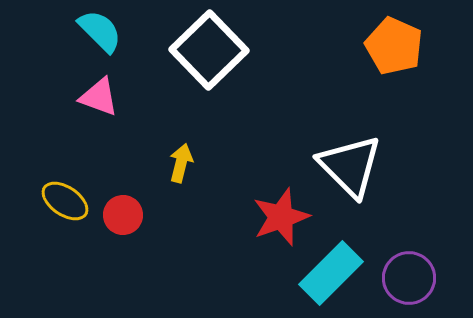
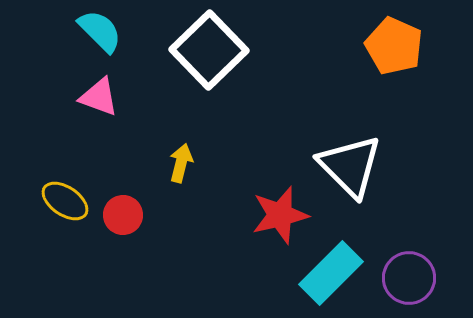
red star: moved 1 px left, 2 px up; rotated 6 degrees clockwise
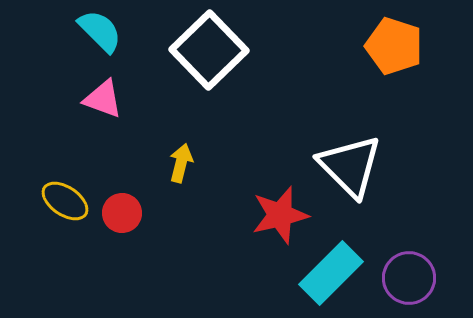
orange pentagon: rotated 6 degrees counterclockwise
pink triangle: moved 4 px right, 2 px down
red circle: moved 1 px left, 2 px up
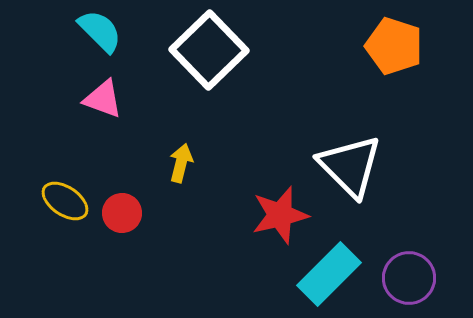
cyan rectangle: moved 2 px left, 1 px down
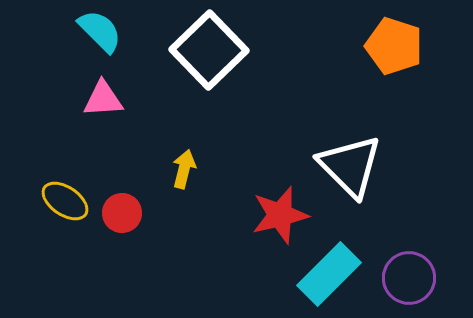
pink triangle: rotated 24 degrees counterclockwise
yellow arrow: moved 3 px right, 6 px down
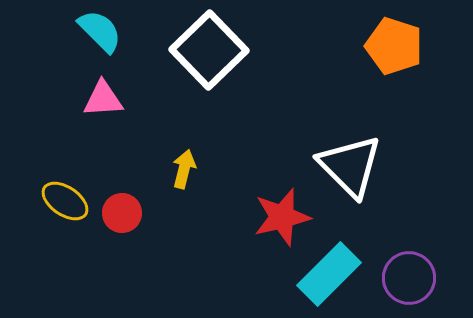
red star: moved 2 px right, 2 px down
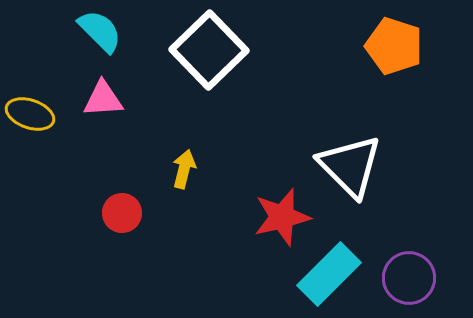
yellow ellipse: moved 35 px left, 87 px up; rotated 15 degrees counterclockwise
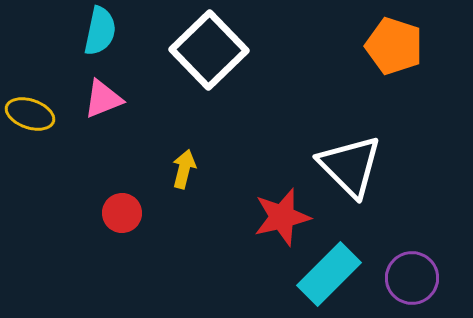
cyan semicircle: rotated 57 degrees clockwise
pink triangle: rotated 18 degrees counterclockwise
purple circle: moved 3 px right
